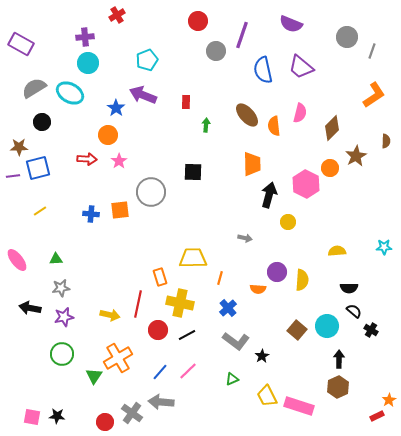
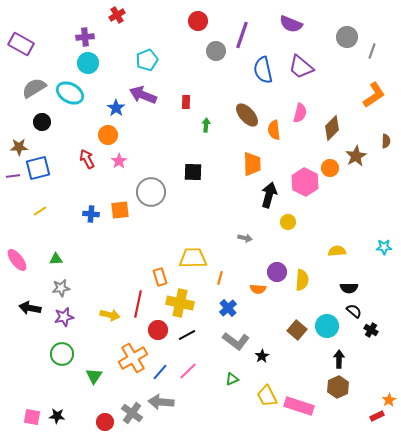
orange semicircle at (274, 126): moved 4 px down
red arrow at (87, 159): rotated 120 degrees counterclockwise
pink hexagon at (306, 184): moved 1 px left, 2 px up
orange cross at (118, 358): moved 15 px right
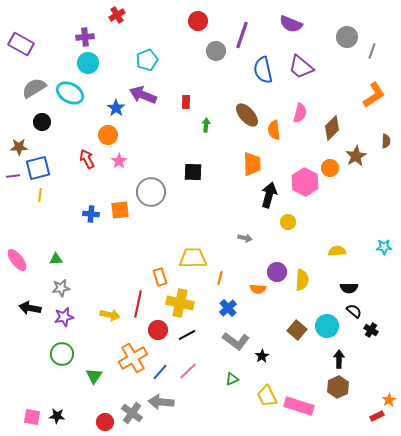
yellow line at (40, 211): moved 16 px up; rotated 48 degrees counterclockwise
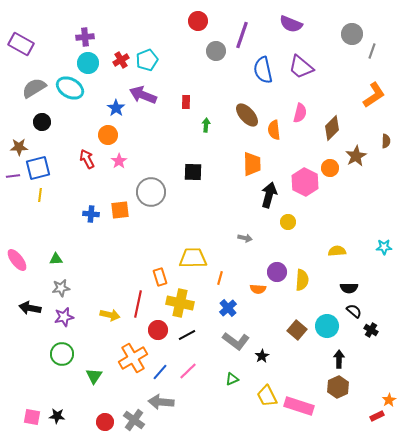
red cross at (117, 15): moved 4 px right, 45 px down
gray circle at (347, 37): moved 5 px right, 3 px up
cyan ellipse at (70, 93): moved 5 px up
gray cross at (132, 413): moved 2 px right, 7 px down
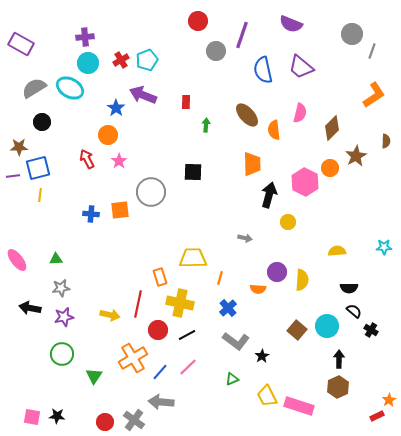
pink line at (188, 371): moved 4 px up
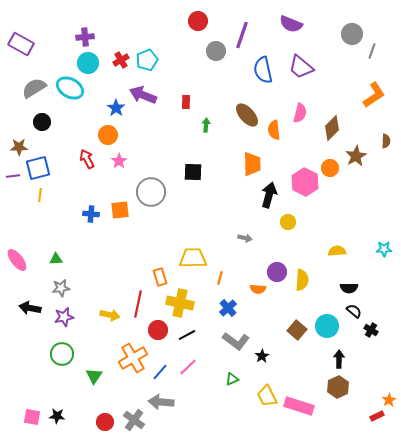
cyan star at (384, 247): moved 2 px down
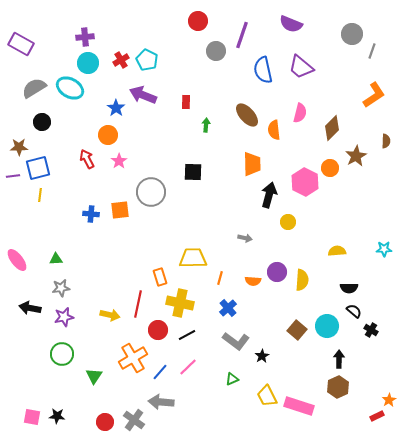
cyan pentagon at (147, 60): rotated 25 degrees counterclockwise
orange semicircle at (258, 289): moved 5 px left, 8 px up
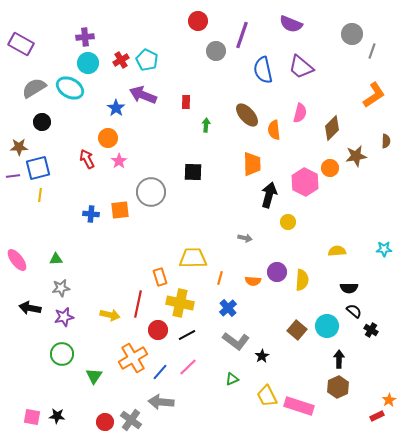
orange circle at (108, 135): moved 3 px down
brown star at (356, 156): rotated 20 degrees clockwise
gray cross at (134, 420): moved 3 px left
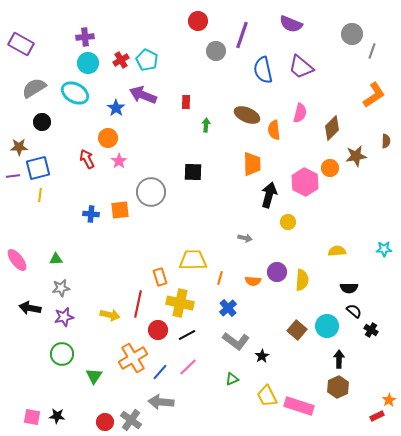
cyan ellipse at (70, 88): moved 5 px right, 5 px down
brown ellipse at (247, 115): rotated 25 degrees counterclockwise
yellow trapezoid at (193, 258): moved 2 px down
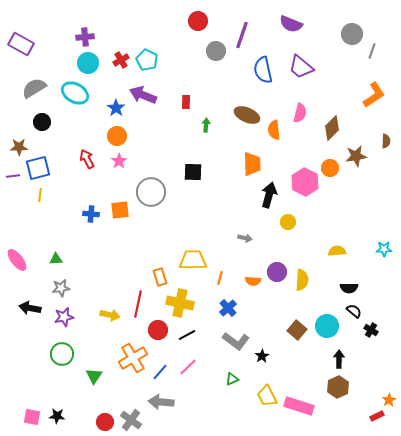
orange circle at (108, 138): moved 9 px right, 2 px up
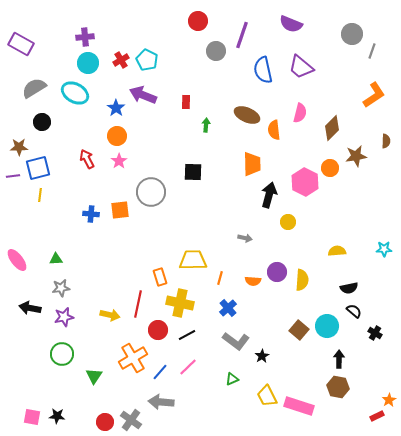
black semicircle at (349, 288): rotated 12 degrees counterclockwise
brown square at (297, 330): moved 2 px right
black cross at (371, 330): moved 4 px right, 3 px down
brown hexagon at (338, 387): rotated 25 degrees counterclockwise
